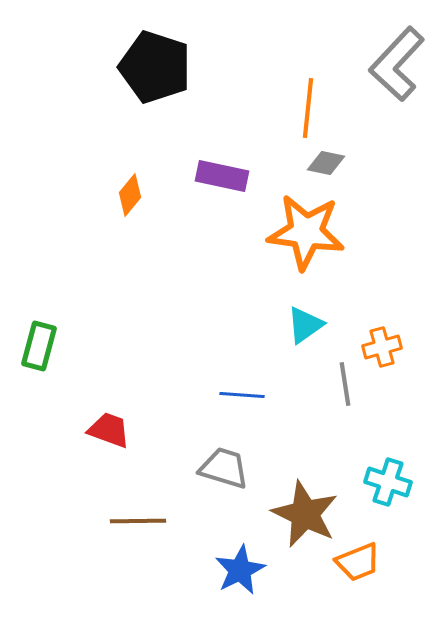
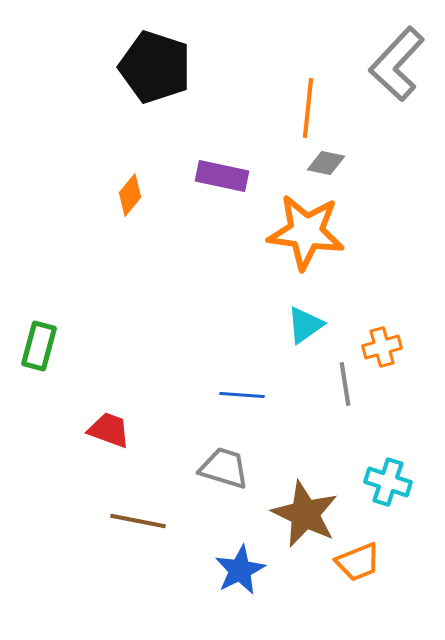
brown line: rotated 12 degrees clockwise
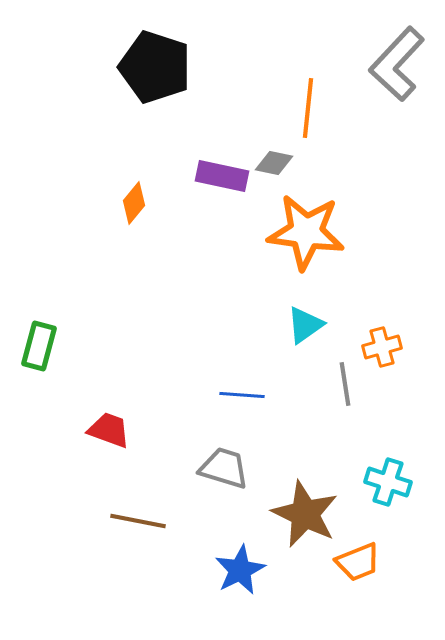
gray diamond: moved 52 px left
orange diamond: moved 4 px right, 8 px down
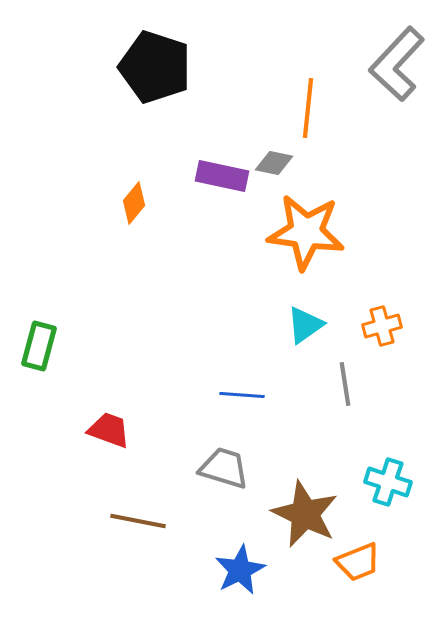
orange cross: moved 21 px up
